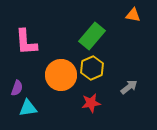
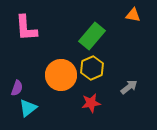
pink L-shape: moved 14 px up
cyan triangle: rotated 30 degrees counterclockwise
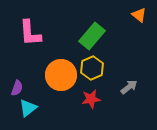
orange triangle: moved 6 px right; rotated 28 degrees clockwise
pink L-shape: moved 4 px right, 5 px down
red star: moved 4 px up
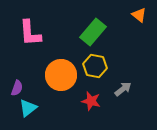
green rectangle: moved 1 px right, 4 px up
yellow hexagon: moved 3 px right, 2 px up; rotated 25 degrees counterclockwise
gray arrow: moved 6 px left, 2 px down
red star: moved 2 px down; rotated 24 degrees clockwise
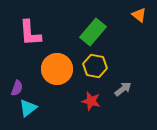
orange circle: moved 4 px left, 6 px up
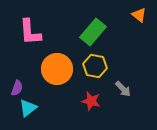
pink L-shape: moved 1 px up
gray arrow: rotated 84 degrees clockwise
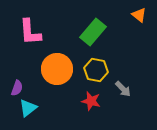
yellow hexagon: moved 1 px right, 4 px down
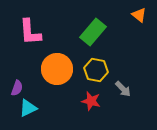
cyan triangle: rotated 12 degrees clockwise
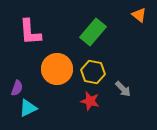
yellow hexagon: moved 3 px left, 2 px down
red star: moved 1 px left
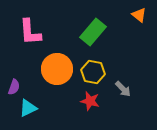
purple semicircle: moved 3 px left, 1 px up
